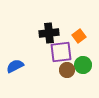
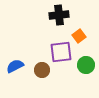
black cross: moved 10 px right, 18 px up
green circle: moved 3 px right
brown circle: moved 25 px left
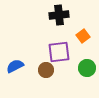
orange square: moved 4 px right
purple square: moved 2 px left
green circle: moved 1 px right, 3 px down
brown circle: moved 4 px right
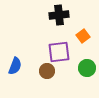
blue semicircle: rotated 138 degrees clockwise
brown circle: moved 1 px right, 1 px down
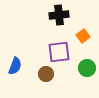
brown circle: moved 1 px left, 3 px down
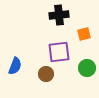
orange square: moved 1 px right, 2 px up; rotated 24 degrees clockwise
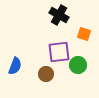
black cross: rotated 36 degrees clockwise
orange square: rotated 32 degrees clockwise
green circle: moved 9 px left, 3 px up
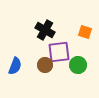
black cross: moved 14 px left, 15 px down
orange square: moved 1 px right, 2 px up
brown circle: moved 1 px left, 9 px up
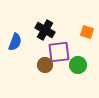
orange square: moved 2 px right
blue semicircle: moved 24 px up
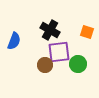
black cross: moved 5 px right
blue semicircle: moved 1 px left, 1 px up
green circle: moved 1 px up
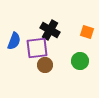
purple square: moved 22 px left, 4 px up
green circle: moved 2 px right, 3 px up
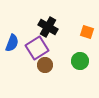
black cross: moved 2 px left, 3 px up
blue semicircle: moved 2 px left, 2 px down
purple square: rotated 25 degrees counterclockwise
